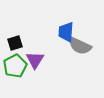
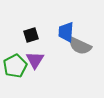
black square: moved 16 px right, 8 px up
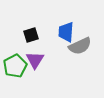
gray semicircle: rotated 50 degrees counterclockwise
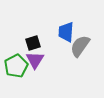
black square: moved 2 px right, 8 px down
gray semicircle: rotated 150 degrees clockwise
green pentagon: moved 1 px right
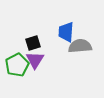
gray semicircle: rotated 50 degrees clockwise
green pentagon: moved 1 px right, 1 px up
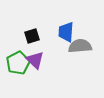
black square: moved 1 px left, 7 px up
purple triangle: rotated 18 degrees counterclockwise
green pentagon: moved 1 px right, 2 px up
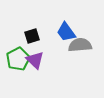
blue trapezoid: rotated 40 degrees counterclockwise
gray semicircle: moved 1 px up
green pentagon: moved 4 px up
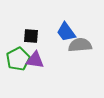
black square: moved 1 px left; rotated 21 degrees clockwise
purple triangle: rotated 36 degrees counterclockwise
